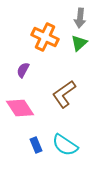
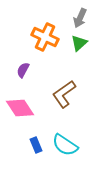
gray arrow: rotated 18 degrees clockwise
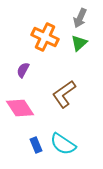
cyan semicircle: moved 2 px left, 1 px up
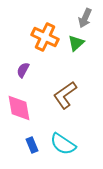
gray arrow: moved 5 px right
green triangle: moved 3 px left
brown L-shape: moved 1 px right, 1 px down
pink diamond: moved 1 px left; rotated 24 degrees clockwise
blue rectangle: moved 4 px left
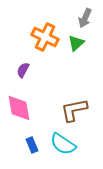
brown L-shape: moved 9 px right, 15 px down; rotated 24 degrees clockwise
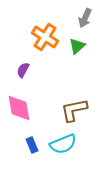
orange cross: rotated 8 degrees clockwise
green triangle: moved 1 px right, 3 px down
cyan semicircle: rotated 56 degrees counterclockwise
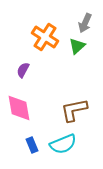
gray arrow: moved 5 px down
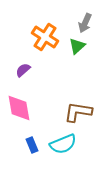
purple semicircle: rotated 21 degrees clockwise
brown L-shape: moved 4 px right, 2 px down; rotated 20 degrees clockwise
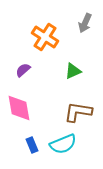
green triangle: moved 4 px left, 25 px down; rotated 18 degrees clockwise
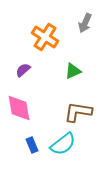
cyan semicircle: rotated 16 degrees counterclockwise
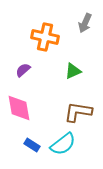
orange cross: rotated 20 degrees counterclockwise
blue rectangle: rotated 35 degrees counterclockwise
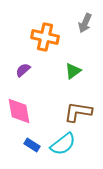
green triangle: rotated 12 degrees counterclockwise
pink diamond: moved 3 px down
